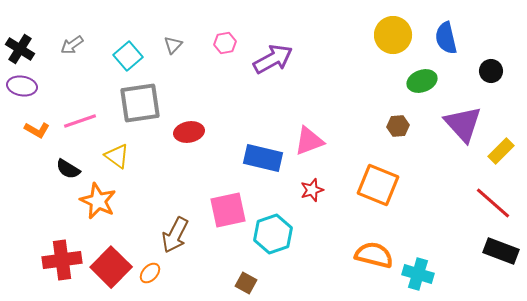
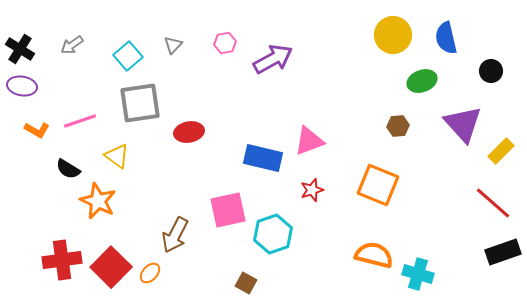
black rectangle: moved 2 px right, 1 px down; rotated 40 degrees counterclockwise
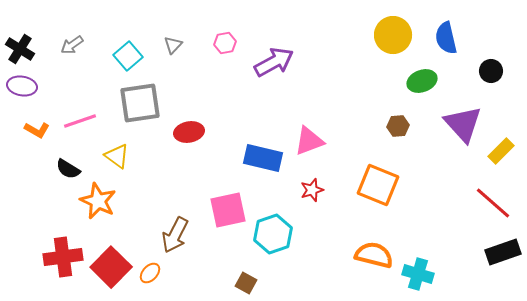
purple arrow: moved 1 px right, 3 px down
red cross: moved 1 px right, 3 px up
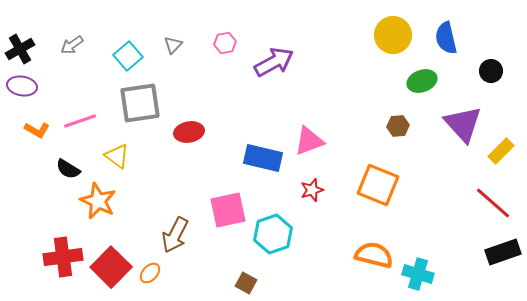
black cross: rotated 28 degrees clockwise
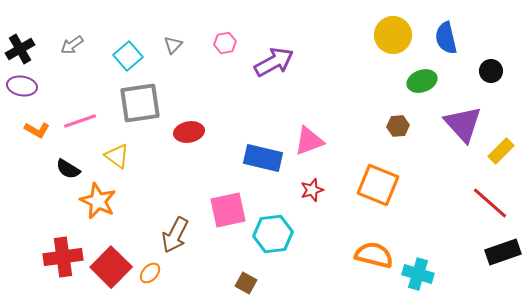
red line: moved 3 px left
cyan hexagon: rotated 12 degrees clockwise
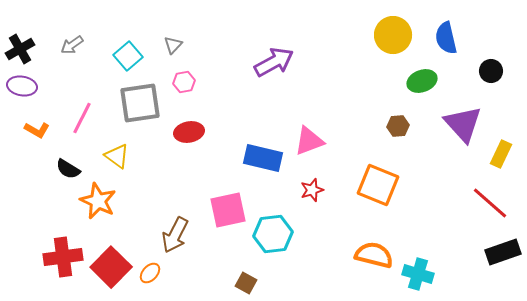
pink hexagon: moved 41 px left, 39 px down
pink line: moved 2 px right, 3 px up; rotated 44 degrees counterclockwise
yellow rectangle: moved 3 px down; rotated 20 degrees counterclockwise
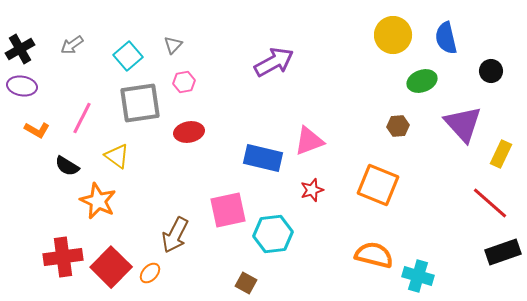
black semicircle: moved 1 px left, 3 px up
cyan cross: moved 2 px down
